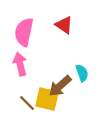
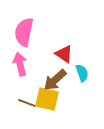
red triangle: moved 29 px down
brown arrow: moved 5 px left, 6 px up
brown line: rotated 24 degrees counterclockwise
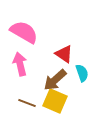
pink semicircle: rotated 108 degrees clockwise
yellow square: moved 8 px right, 2 px down; rotated 10 degrees clockwise
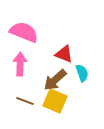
pink semicircle: rotated 8 degrees counterclockwise
red triangle: rotated 12 degrees counterclockwise
pink arrow: rotated 15 degrees clockwise
brown line: moved 2 px left, 2 px up
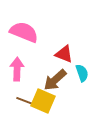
pink arrow: moved 3 px left, 5 px down
yellow square: moved 12 px left
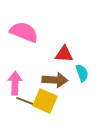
red triangle: rotated 18 degrees counterclockwise
pink arrow: moved 2 px left, 14 px down
brown arrow: rotated 135 degrees counterclockwise
yellow square: moved 2 px right
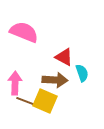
red triangle: moved 3 px down; rotated 24 degrees clockwise
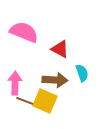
red triangle: moved 4 px left, 8 px up
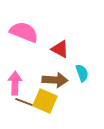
brown line: moved 1 px left, 1 px down
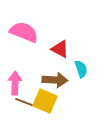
cyan semicircle: moved 1 px left, 4 px up
